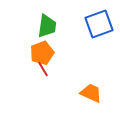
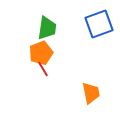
green trapezoid: moved 2 px down
orange pentagon: moved 1 px left
orange trapezoid: rotated 55 degrees clockwise
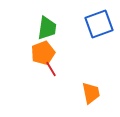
orange pentagon: moved 2 px right
red line: moved 8 px right
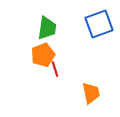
orange pentagon: moved 2 px down
red line: moved 4 px right; rotated 14 degrees clockwise
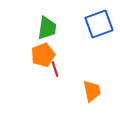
orange trapezoid: moved 1 px right, 2 px up
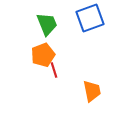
blue square: moved 9 px left, 6 px up
green trapezoid: moved 4 px up; rotated 30 degrees counterclockwise
red line: moved 1 px left, 1 px down
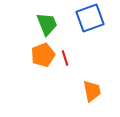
red line: moved 11 px right, 12 px up
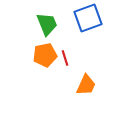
blue square: moved 2 px left
orange pentagon: moved 2 px right; rotated 10 degrees clockwise
orange trapezoid: moved 6 px left, 6 px up; rotated 35 degrees clockwise
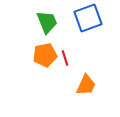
green trapezoid: moved 2 px up
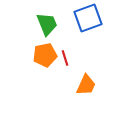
green trapezoid: moved 2 px down
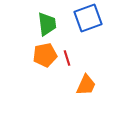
green trapezoid: rotated 15 degrees clockwise
red line: moved 2 px right
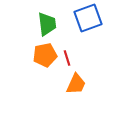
orange trapezoid: moved 10 px left, 1 px up
